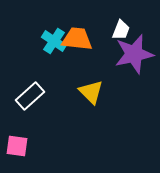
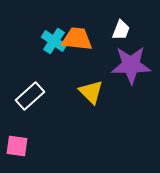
purple star: moved 3 px left, 11 px down; rotated 12 degrees clockwise
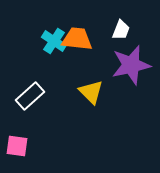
purple star: rotated 12 degrees counterclockwise
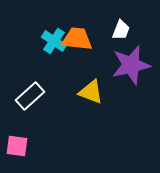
yellow triangle: rotated 24 degrees counterclockwise
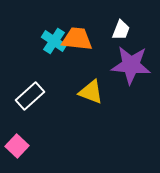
purple star: rotated 18 degrees clockwise
pink square: rotated 35 degrees clockwise
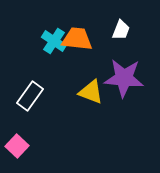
purple star: moved 7 px left, 13 px down
white rectangle: rotated 12 degrees counterclockwise
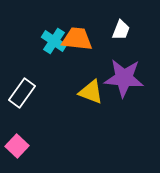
white rectangle: moved 8 px left, 3 px up
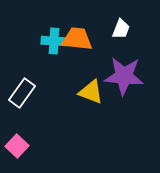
white trapezoid: moved 1 px up
cyan cross: rotated 30 degrees counterclockwise
purple star: moved 2 px up
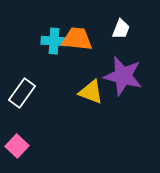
purple star: moved 1 px left; rotated 9 degrees clockwise
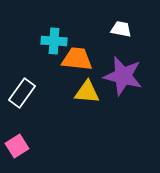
white trapezoid: rotated 100 degrees counterclockwise
orange trapezoid: moved 20 px down
yellow triangle: moved 4 px left; rotated 16 degrees counterclockwise
pink square: rotated 15 degrees clockwise
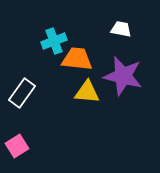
cyan cross: rotated 25 degrees counterclockwise
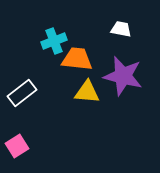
white rectangle: rotated 16 degrees clockwise
